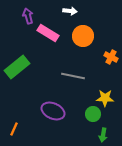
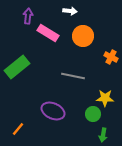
purple arrow: rotated 21 degrees clockwise
orange line: moved 4 px right; rotated 16 degrees clockwise
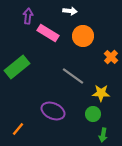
orange cross: rotated 16 degrees clockwise
gray line: rotated 25 degrees clockwise
yellow star: moved 4 px left, 5 px up
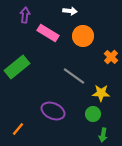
purple arrow: moved 3 px left, 1 px up
gray line: moved 1 px right
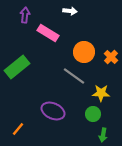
orange circle: moved 1 px right, 16 px down
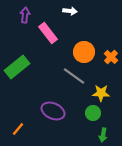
pink rectangle: rotated 20 degrees clockwise
green circle: moved 1 px up
